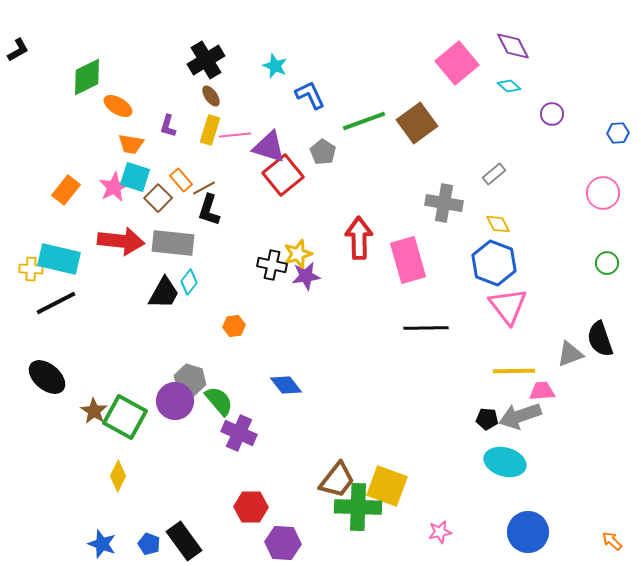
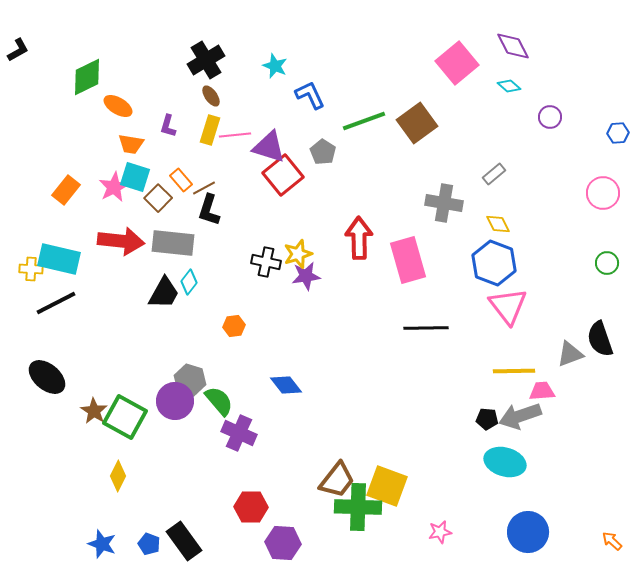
purple circle at (552, 114): moved 2 px left, 3 px down
black cross at (272, 265): moved 6 px left, 3 px up
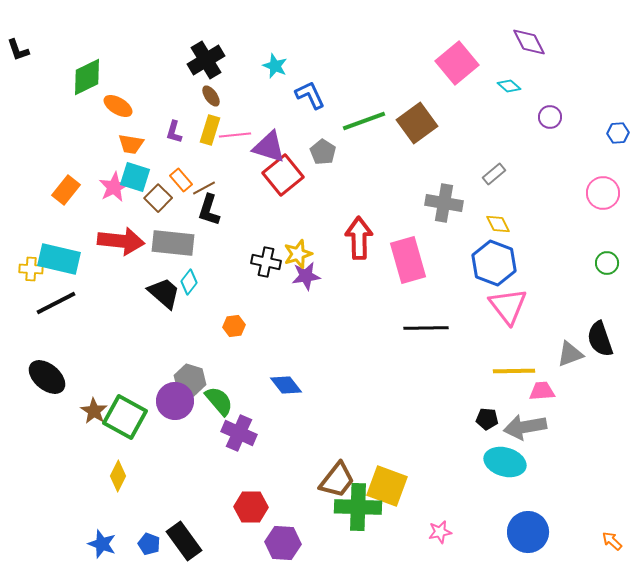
purple diamond at (513, 46): moved 16 px right, 4 px up
black L-shape at (18, 50): rotated 100 degrees clockwise
purple L-shape at (168, 126): moved 6 px right, 6 px down
black trapezoid at (164, 293): rotated 78 degrees counterclockwise
gray arrow at (520, 416): moved 5 px right, 11 px down; rotated 9 degrees clockwise
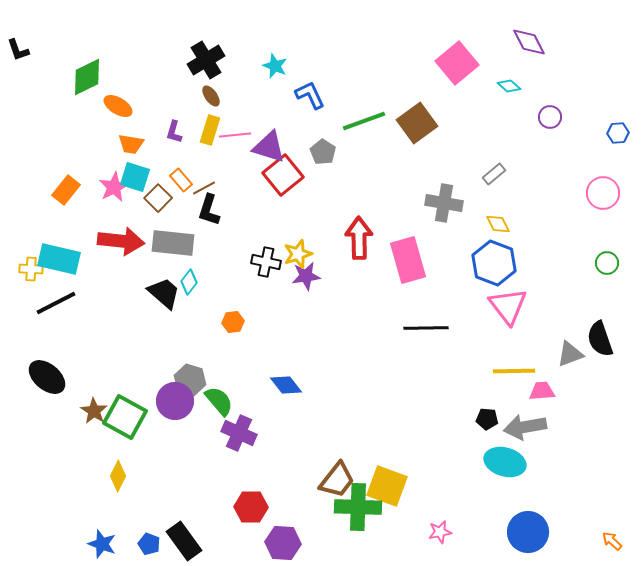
orange hexagon at (234, 326): moved 1 px left, 4 px up
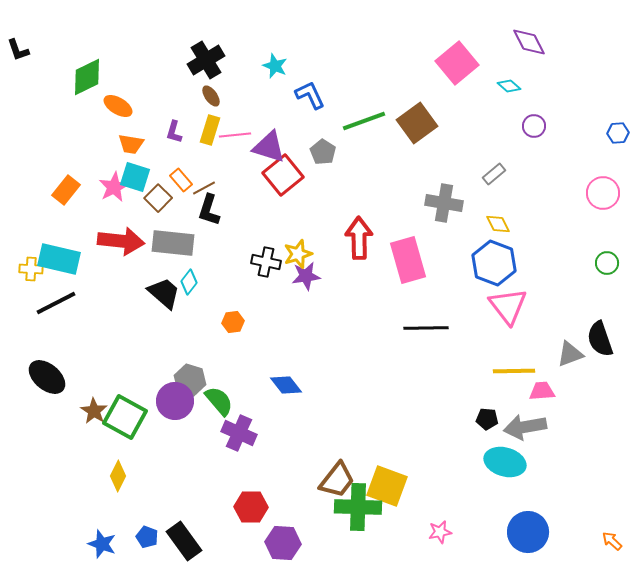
purple circle at (550, 117): moved 16 px left, 9 px down
blue pentagon at (149, 544): moved 2 px left, 7 px up
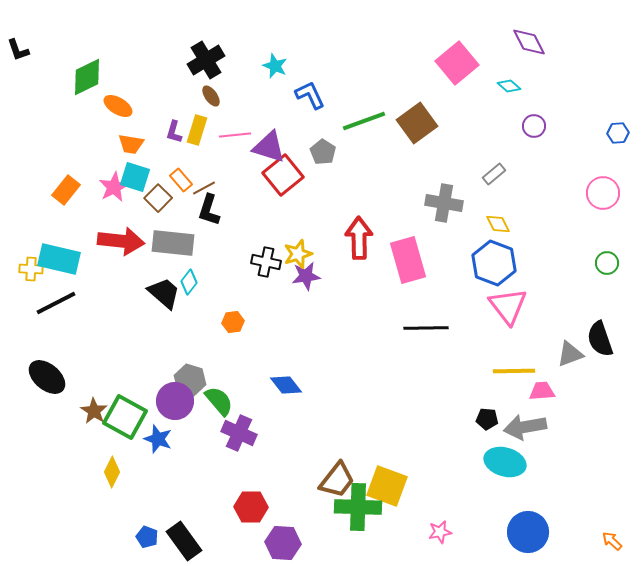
yellow rectangle at (210, 130): moved 13 px left
yellow diamond at (118, 476): moved 6 px left, 4 px up
blue star at (102, 544): moved 56 px right, 105 px up
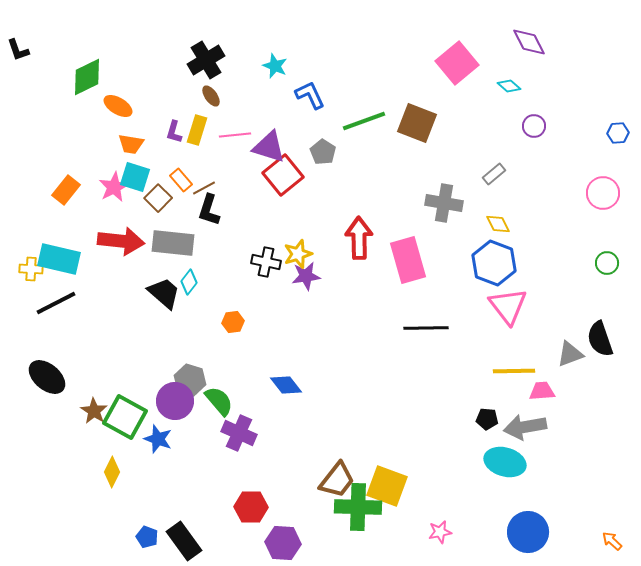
brown square at (417, 123): rotated 33 degrees counterclockwise
